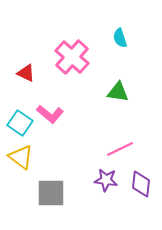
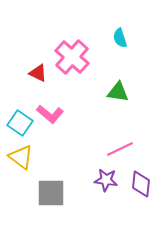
red triangle: moved 12 px right
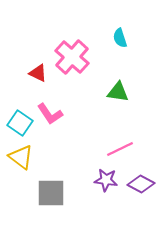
pink L-shape: rotated 16 degrees clockwise
purple diamond: rotated 68 degrees counterclockwise
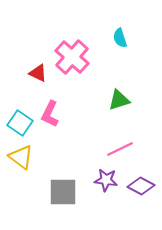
green triangle: moved 1 px right, 8 px down; rotated 25 degrees counterclockwise
pink L-shape: rotated 60 degrees clockwise
purple diamond: moved 2 px down
gray square: moved 12 px right, 1 px up
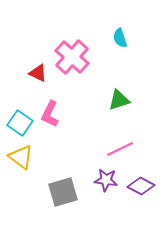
gray square: rotated 16 degrees counterclockwise
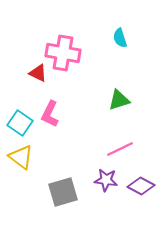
pink cross: moved 9 px left, 4 px up; rotated 32 degrees counterclockwise
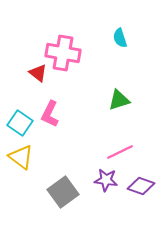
red triangle: rotated 12 degrees clockwise
pink line: moved 3 px down
purple diamond: rotated 8 degrees counterclockwise
gray square: rotated 20 degrees counterclockwise
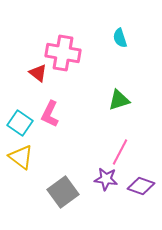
pink line: rotated 36 degrees counterclockwise
purple star: moved 1 px up
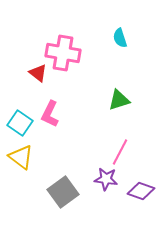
purple diamond: moved 5 px down
